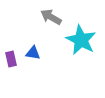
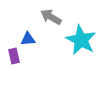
blue triangle: moved 5 px left, 14 px up; rotated 14 degrees counterclockwise
purple rectangle: moved 3 px right, 3 px up
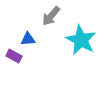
gray arrow: moved 1 px up; rotated 80 degrees counterclockwise
purple rectangle: rotated 49 degrees counterclockwise
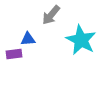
gray arrow: moved 1 px up
purple rectangle: moved 2 px up; rotated 35 degrees counterclockwise
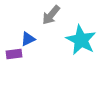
blue triangle: rotated 21 degrees counterclockwise
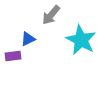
purple rectangle: moved 1 px left, 2 px down
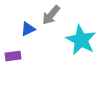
blue triangle: moved 10 px up
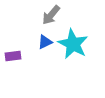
blue triangle: moved 17 px right, 13 px down
cyan star: moved 8 px left, 4 px down
